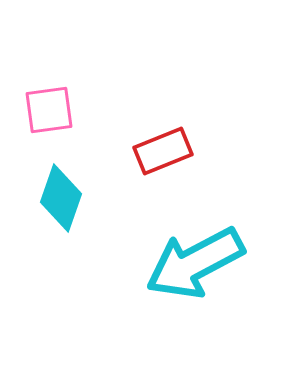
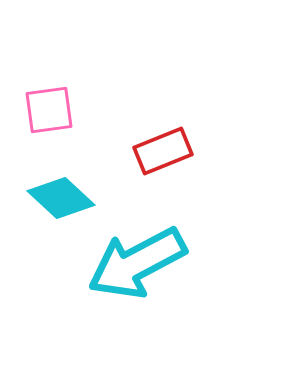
cyan diamond: rotated 66 degrees counterclockwise
cyan arrow: moved 58 px left
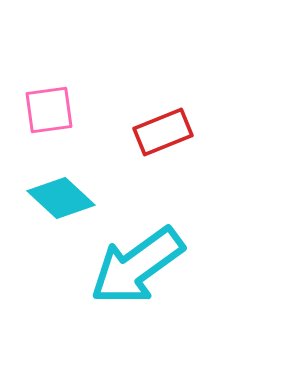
red rectangle: moved 19 px up
cyan arrow: moved 3 px down; rotated 8 degrees counterclockwise
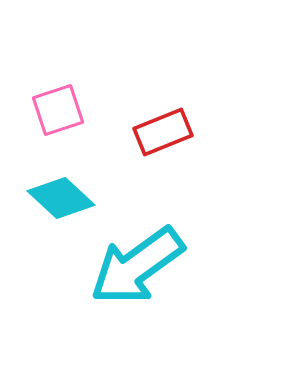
pink square: moved 9 px right; rotated 10 degrees counterclockwise
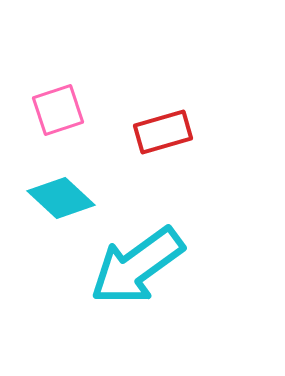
red rectangle: rotated 6 degrees clockwise
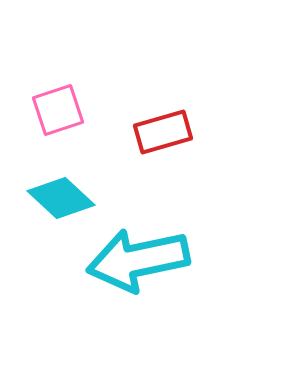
cyan arrow: moved 1 px right, 6 px up; rotated 24 degrees clockwise
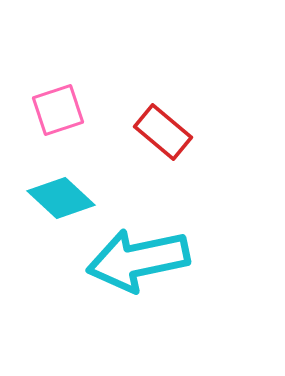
red rectangle: rotated 56 degrees clockwise
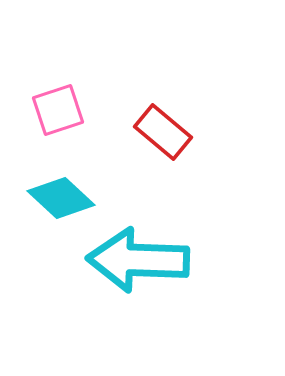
cyan arrow: rotated 14 degrees clockwise
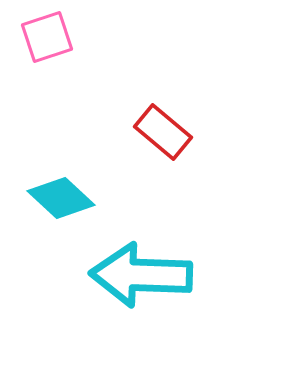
pink square: moved 11 px left, 73 px up
cyan arrow: moved 3 px right, 15 px down
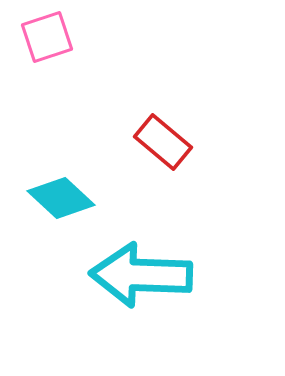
red rectangle: moved 10 px down
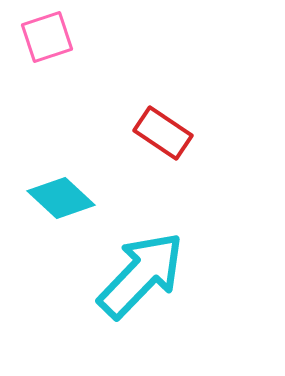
red rectangle: moved 9 px up; rotated 6 degrees counterclockwise
cyan arrow: rotated 132 degrees clockwise
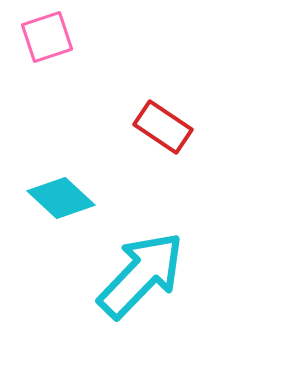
red rectangle: moved 6 px up
